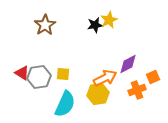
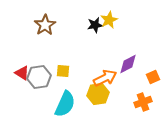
yellow square: moved 3 px up
orange cross: moved 6 px right, 12 px down
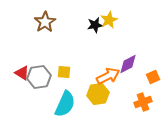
brown star: moved 3 px up
yellow square: moved 1 px right, 1 px down
orange arrow: moved 3 px right, 2 px up
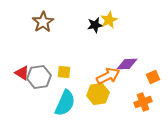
brown star: moved 2 px left
purple diamond: moved 1 px left; rotated 25 degrees clockwise
cyan semicircle: moved 1 px up
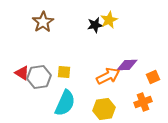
purple diamond: moved 1 px down
yellow hexagon: moved 6 px right, 15 px down
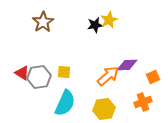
orange arrow: rotated 15 degrees counterclockwise
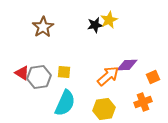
brown star: moved 5 px down
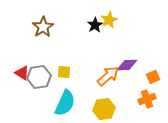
black star: rotated 21 degrees counterclockwise
orange cross: moved 4 px right, 3 px up
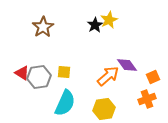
purple diamond: rotated 55 degrees clockwise
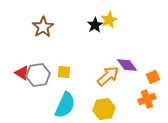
gray hexagon: moved 1 px left, 2 px up
cyan semicircle: moved 2 px down
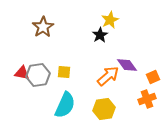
yellow star: moved 1 px right
black star: moved 5 px right, 10 px down
red triangle: rotated 21 degrees counterclockwise
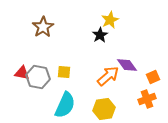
gray hexagon: moved 2 px down; rotated 20 degrees clockwise
